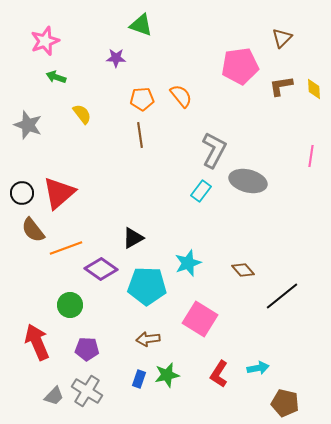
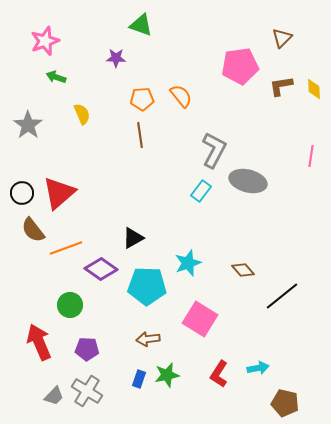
yellow semicircle: rotated 15 degrees clockwise
gray star: rotated 16 degrees clockwise
red arrow: moved 2 px right
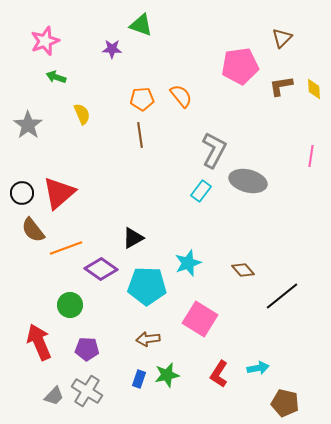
purple star: moved 4 px left, 9 px up
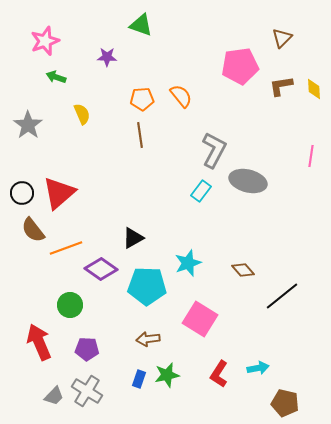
purple star: moved 5 px left, 8 px down
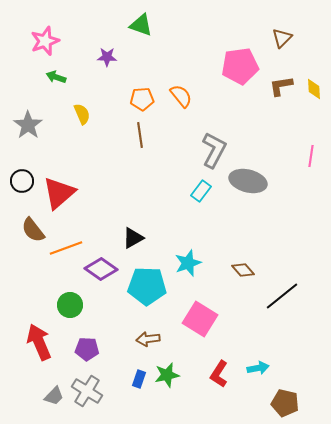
black circle: moved 12 px up
